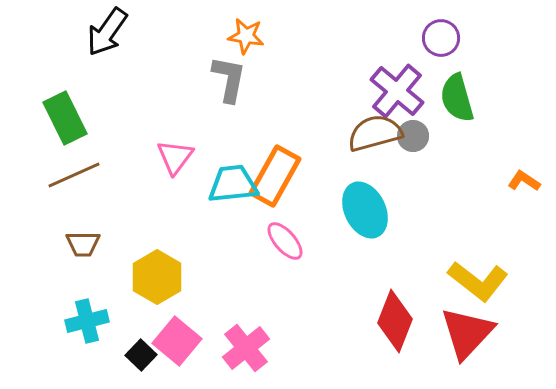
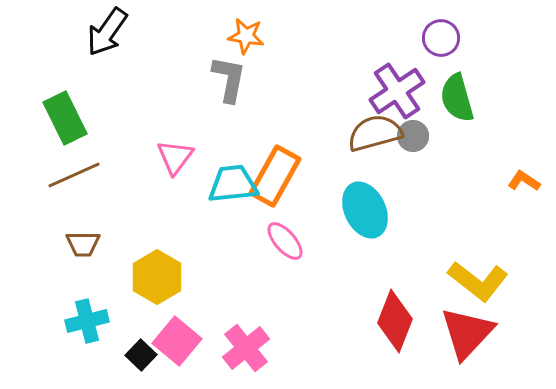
purple cross: rotated 16 degrees clockwise
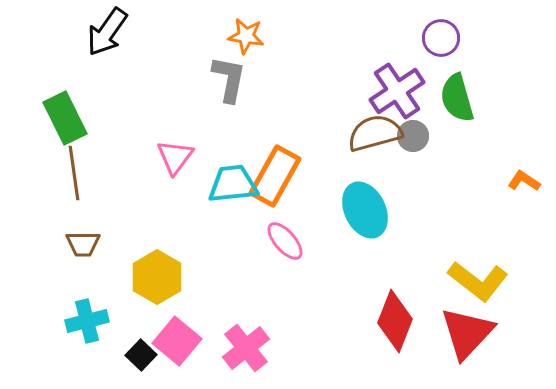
brown line: moved 2 px up; rotated 74 degrees counterclockwise
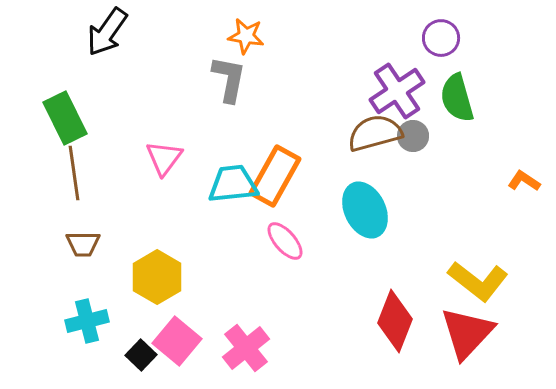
pink triangle: moved 11 px left, 1 px down
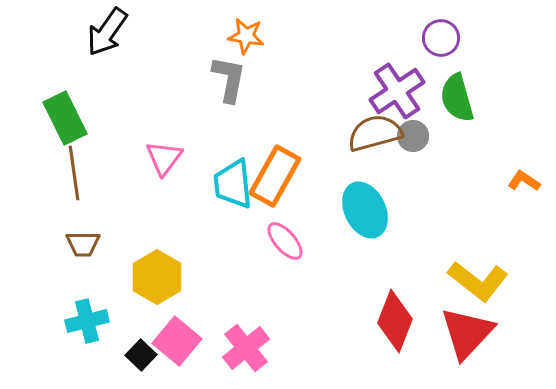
cyan trapezoid: rotated 90 degrees counterclockwise
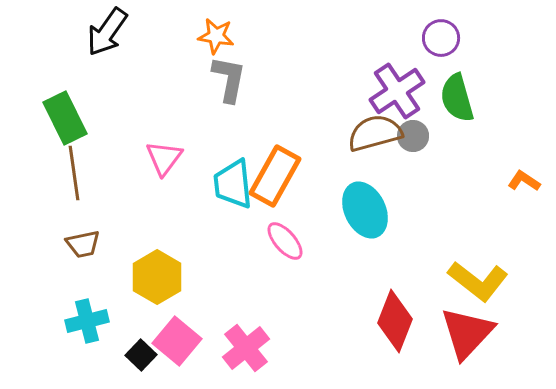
orange star: moved 30 px left
brown trapezoid: rotated 12 degrees counterclockwise
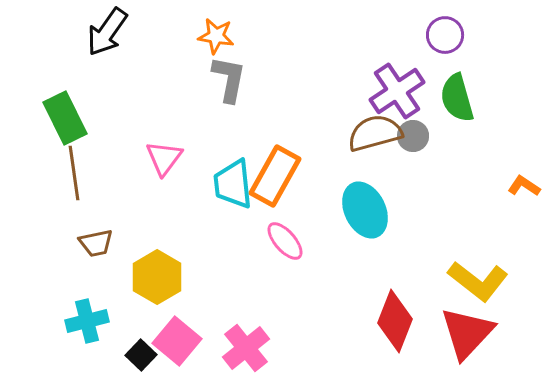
purple circle: moved 4 px right, 3 px up
orange L-shape: moved 5 px down
brown trapezoid: moved 13 px right, 1 px up
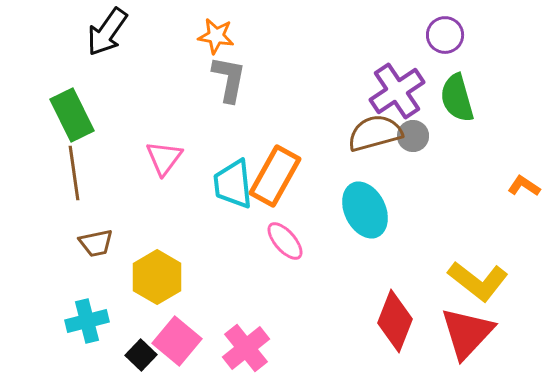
green rectangle: moved 7 px right, 3 px up
